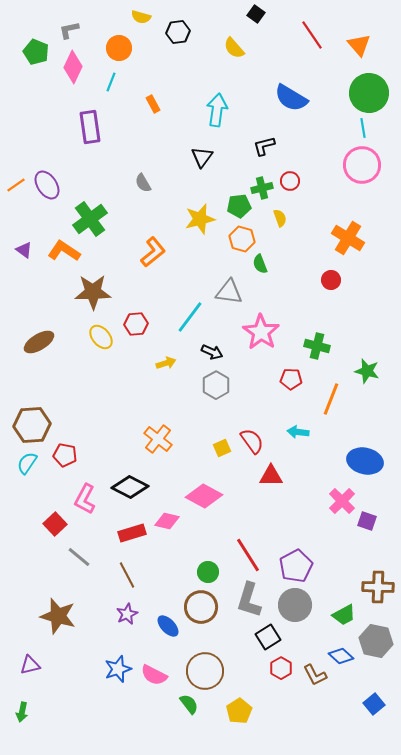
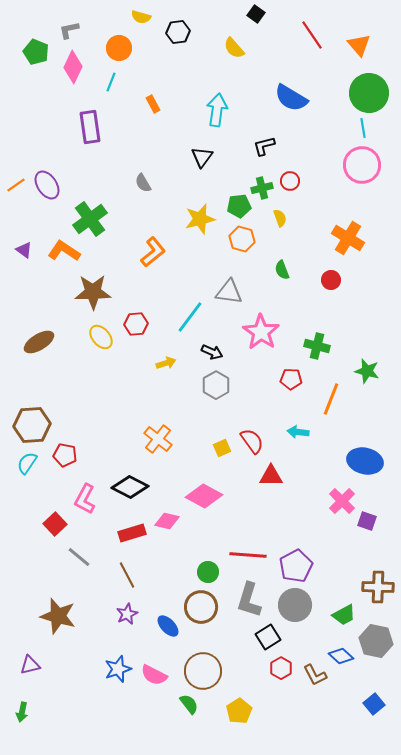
green semicircle at (260, 264): moved 22 px right, 6 px down
red line at (248, 555): rotated 54 degrees counterclockwise
brown circle at (205, 671): moved 2 px left
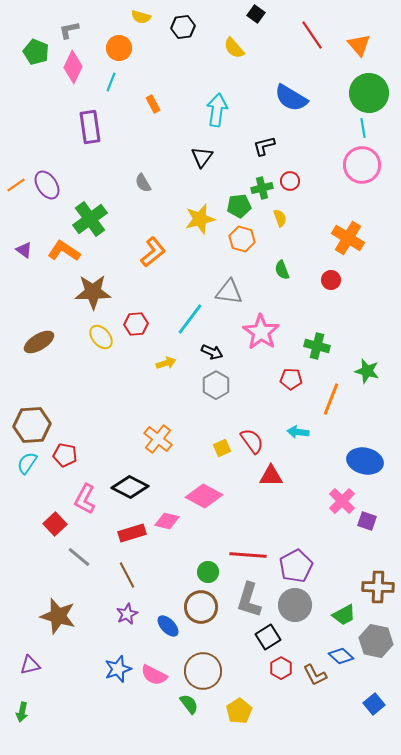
black hexagon at (178, 32): moved 5 px right, 5 px up
cyan line at (190, 317): moved 2 px down
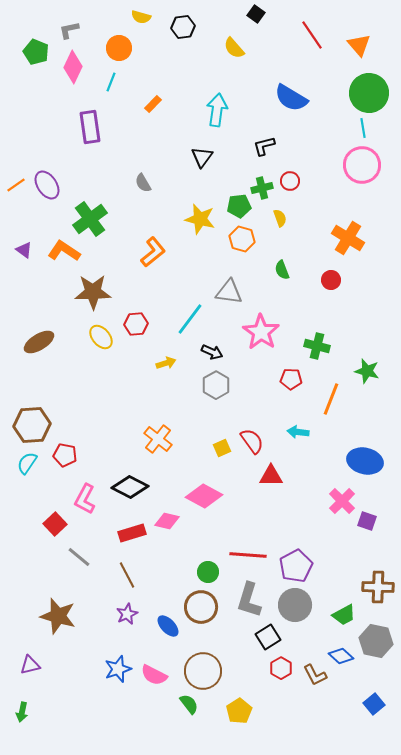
orange rectangle at (153, 104): rotated 72 degrees clockwise
yellow star at (200, 219): rotated 28 degrees clockwise
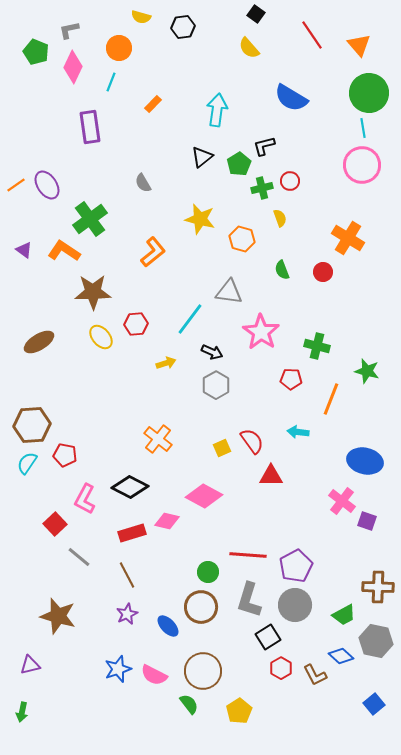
yellow semicircle at (234, 48): moved 15 px right
black triangle at (202, 157): rotated 15 degrees clockwise
green pentagon at (239, 206): moved 42 px up; rotated 25 degrees counterclockwise
red circle at (331, 280): moved 8 px left, 8 px up
pink cross at (342, 501): rotated 8 degrees counterclockwise
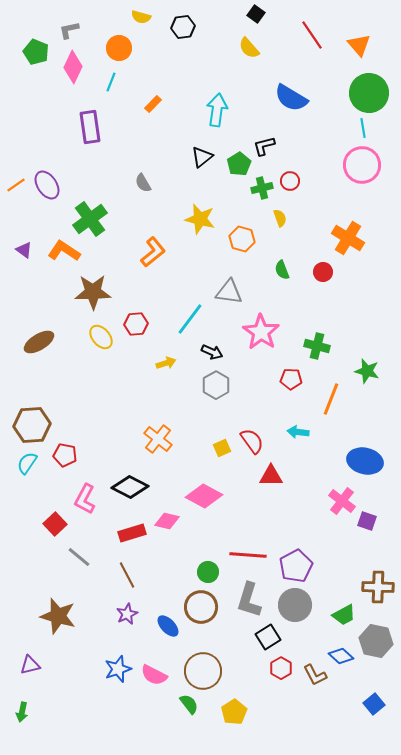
yellow pentagon at (239, 711): moved 5 px left, 1 px down
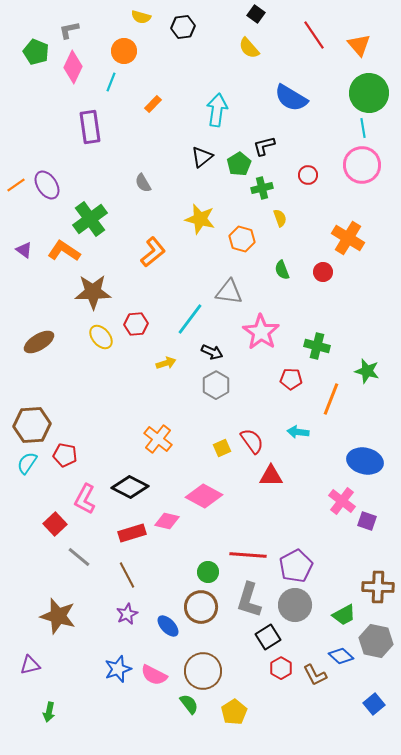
red line at (312, 35): moved 2 px right
orange circle at (119, 48): moved 5 px right, 3 px down
red circle at (290, 181): moved 18 px right, 6 px up
green arrow at (22, 712): moved 27 px right
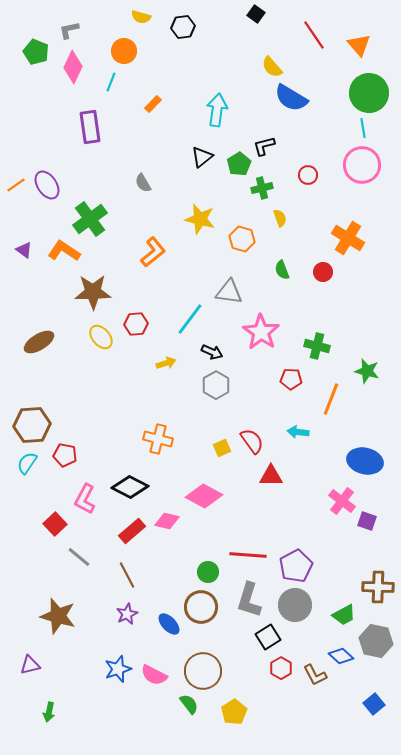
yellow semicircle at (249, 48): moved 23 px right, 19 px down
orange cross at (158, 439): rotated 24 degrees counterclockwise
red rectangle at (132, 533): moved 2 px up; rotated 24 degrees counterclockwise
blue ellipse at (168, 626): moved 1 px right, 2 px up
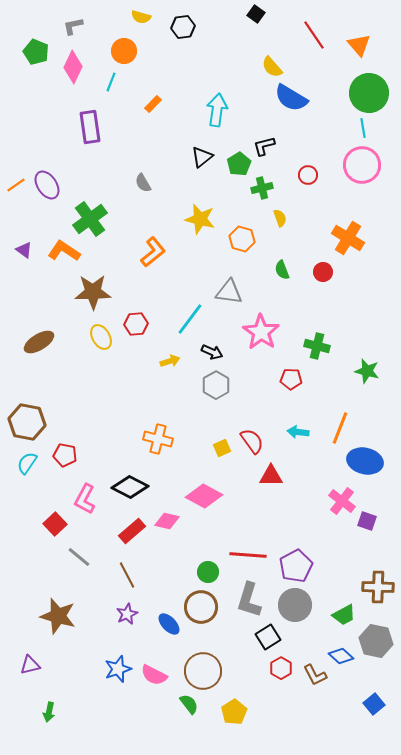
gray L-shape at (69, 30): moved 4 px right, 4 px up
yellow ellipse at (101, 337): rotated 10 degrees clockwise
yellow arrow at (166, 363): moved 4 px right, 2 px up
orange line at (331, 399): moved 9 px right, 29 px down
brown hexagon at (32, 425): moved 5 px left, 3 px up; rotated 15 degrees clockwise
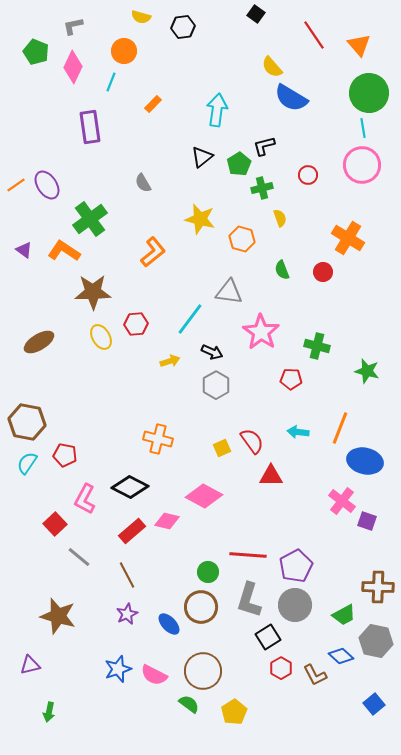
green semicircle at (189, 704): rotated 15 degrees counterclockwise
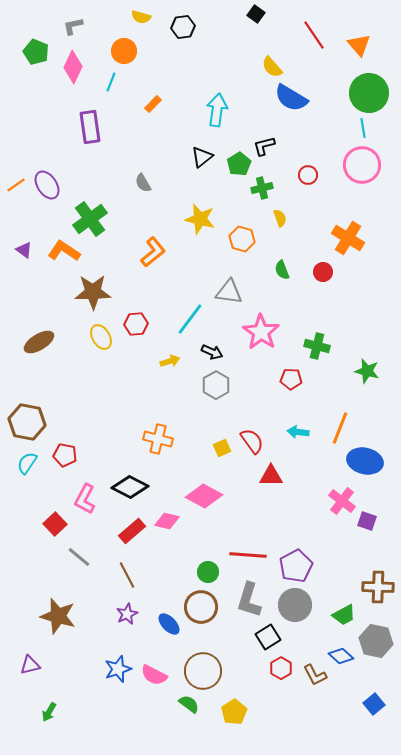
green arrow at (49, 712): rotated 18 degrees clockwise
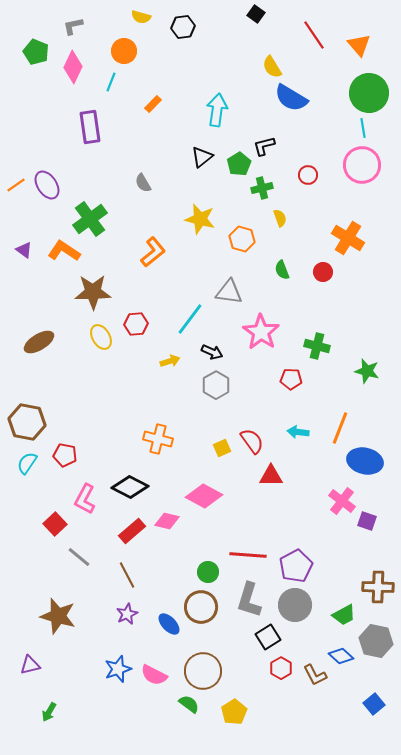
yellow semicircle at (272, 67): rotated 10 degrees clockwise
